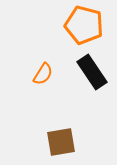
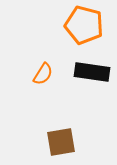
black rectangle: rotated 48 degrees counterclockwise
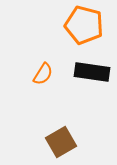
brown square: rotated 20 degrees counterclockwise
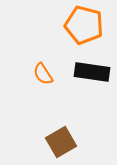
orange semicircle: rotated 115 degrees clockwise
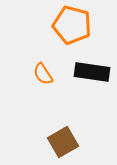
orange pentagon: moved 12 px left
brown square: moved 2 px right
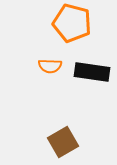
orange pentagon: moved 2 px up
orange semicircle: moved 7 px right, 8 px up; rotated 55 degrees counterclockwise
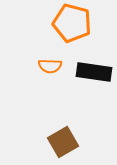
black rectangle: moved 2 px right
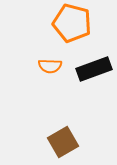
black rectangle: moved 3 px up; rotated 28 degrees counterclockwise
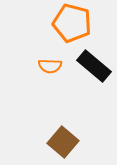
black rectangle: moved 3 px up; rotated 60 degrees clockwise
brown square: rotated 20 degrees counterclockwise
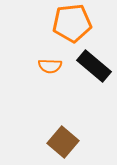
orange pentagon: rotated 21 degrees counterclockwise
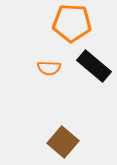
orange pentagon: rotated 9 degrees clockwise
orange semicircle: moved 1 px left, 2 px down
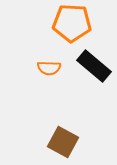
brown square: rotated 12 degrees counterclockwise
